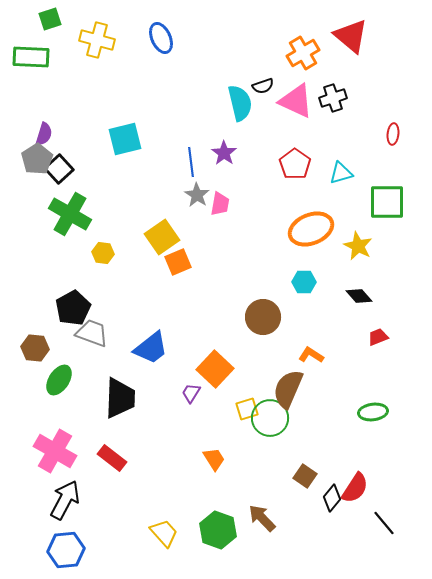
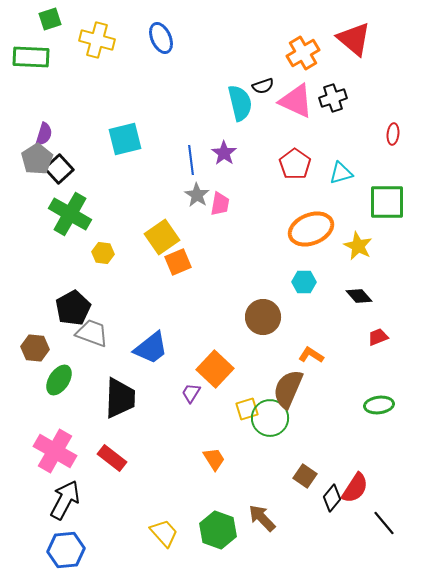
red triangle at (351, 36): moved 3 px right, 3 px down
blue line at (191, 162): moved 2 px up
green ellipse at (373, 412): moved 6 px right, 7 px up
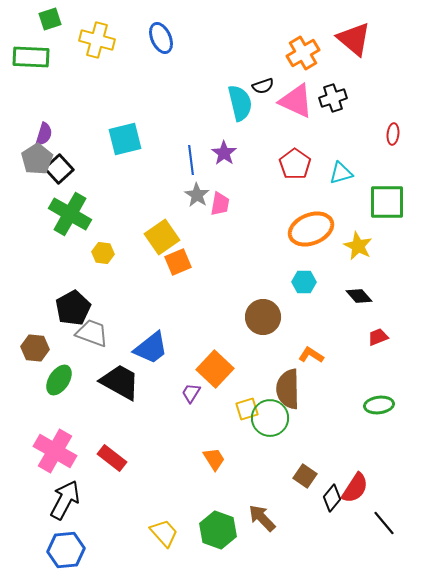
brown semicircle at (288, 389): rotated 24 degrees counterclockwise
black trapezoid at (120, 398): moved 16 px up; rotated 63 degrees counterclockwise
